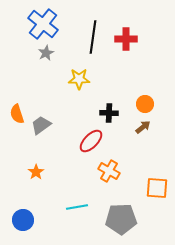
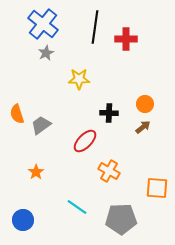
black line: moved 2 px right, 10 px up
red ellipse: moved 6 px left
cyan line: rotated 45 degrees clockwise
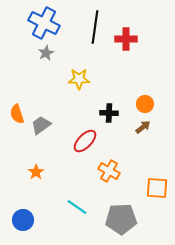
blue cross: moved 1 px right, 1 px up; rotated 12 degrees counterclockwise
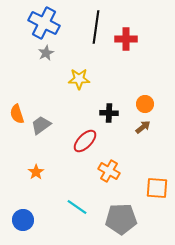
black line: moved 1 px right
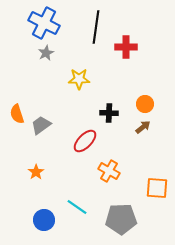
red cross: moved 8 px down
blue circle: moved 21 px right
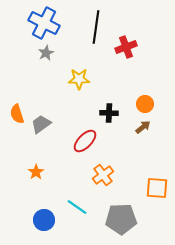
red cross: rotated 20 degrees counterclockwise
gray trapezoid: moved 1 px up
orange cross: moved 6 px left, 4 px down; rotated 25 degrees clockwise
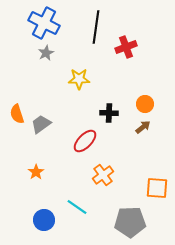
gray pentagon: moved 9 px right, 3 px down
